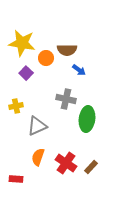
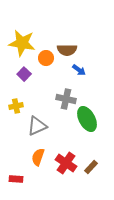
purple square: moved 2 px left, 1 px down
green ellipse: rotated 35 degrees counterclockwise
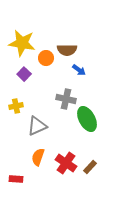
brown rectangle: moved 1 px left
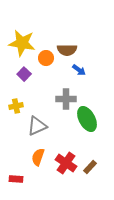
gray cross: rotated 12 degrees counterclockwise
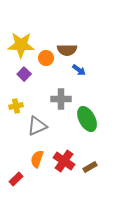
yellow star: moved 1 px left, 2 px down; rotated 8 degrees counterclockwise
gray cross: moved 5 px left
orange semicircle: moved 1 px left, 2 px down
red cross: moved 2 px left, 2 px up
brown rectangle: rotated 16 degrees clockwise
red rectangle: rotated 48 degrees counterclockwise
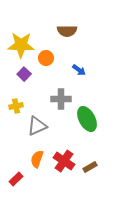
brown semicircle: moved 19 px up
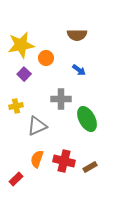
brown semicircle: moved 10 px right, 4 px down
yellow star: rotated 12 degrees counterclockwise
red cross: rotated 20 degrees counterclockwise
